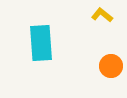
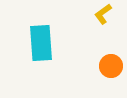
yellow L-shape: moved 1 px right, 1 px up; rotated 75 degrees counterclockwise
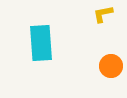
yellow L-shape: rotated 25 degrees clockwise
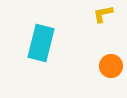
cyan rectangle: rotated 18 degrees clockwise
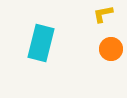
orange circle: moved 17 px up
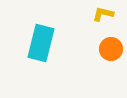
yellow L-shape: rotated 25 degrees clockwise
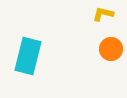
cyan rectangle: moved 13 px left, 13 px down
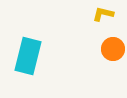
orange circle: moved 2 px right
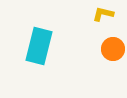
cyan rectangle: moved 11 px right, 10 px up
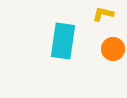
cyan rectangle: moved 24 px right, 5 px up; rotated 6 degrees counterclockwise
